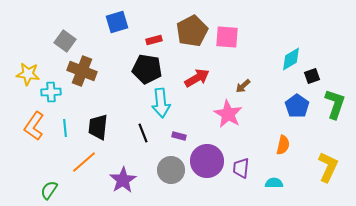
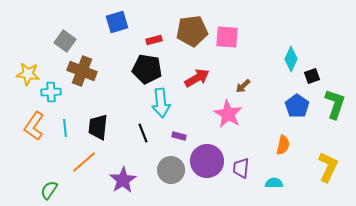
brown pentagon: rotated 20 degrees clockwise
cyan diamond: rotated 35 degrees counterclockwise
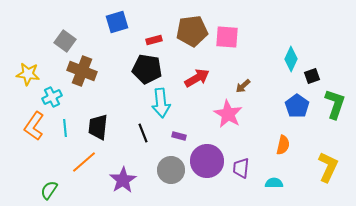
cyan cross: moved 1 px right, 5 px down; rotated 24 degrees counterclockwise
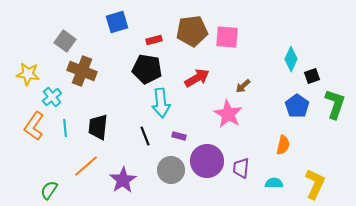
cyan cross: rotated 12 degrees counterclockwise
black line: moved 2 px right, 3 px down
orange line: moved 2 px right, 4 px down
yellow L-shape: moved 13 px left, 17 px down
